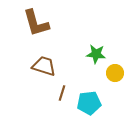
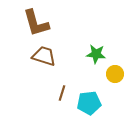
brown trapezoid: moved 10 px up
yellow circle: moved 1 px down
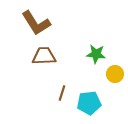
brown L-shape: rotated 16 degrees counterclockwise
brown trapezoid: rotated 20 degrees counterclockwise
